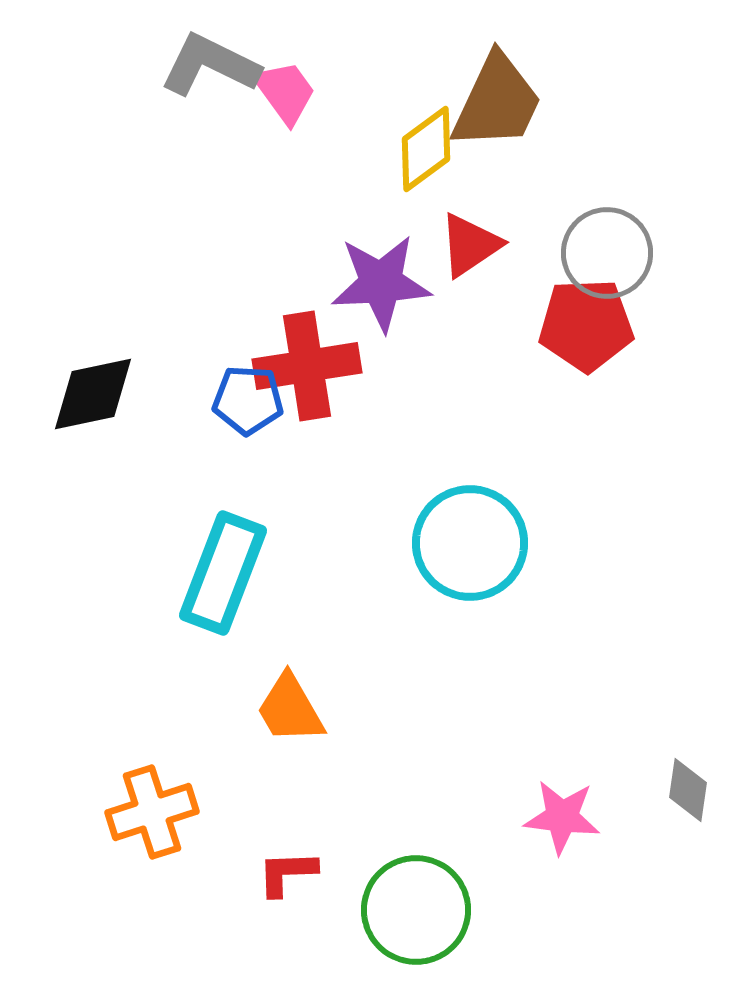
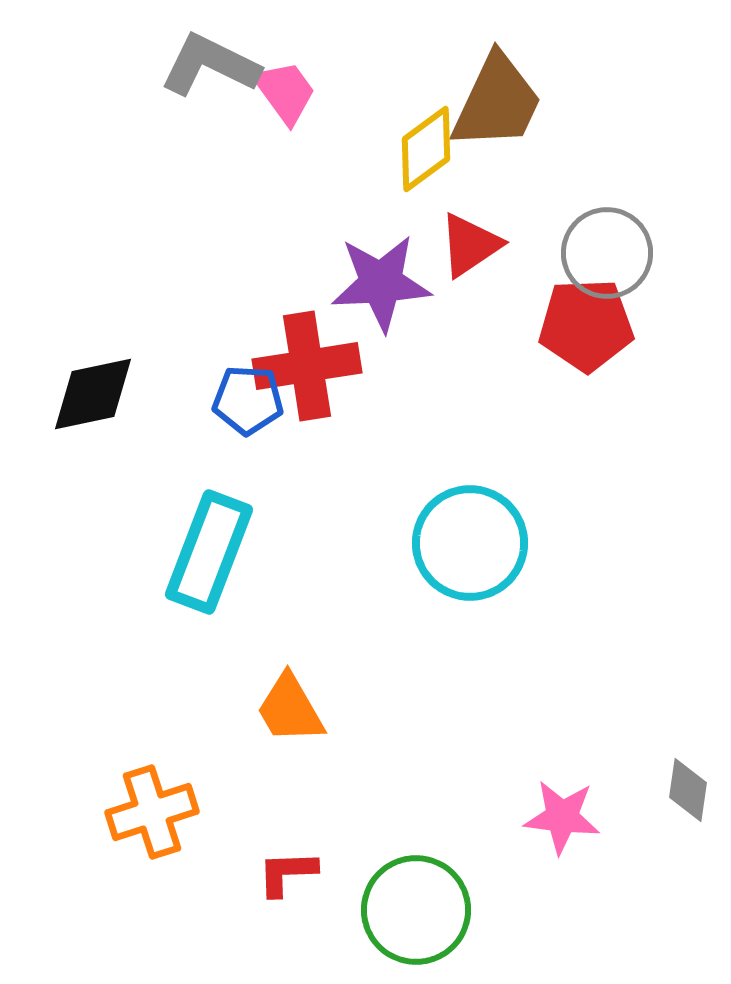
cyan rectangle: moved 14 px left, 21 px up
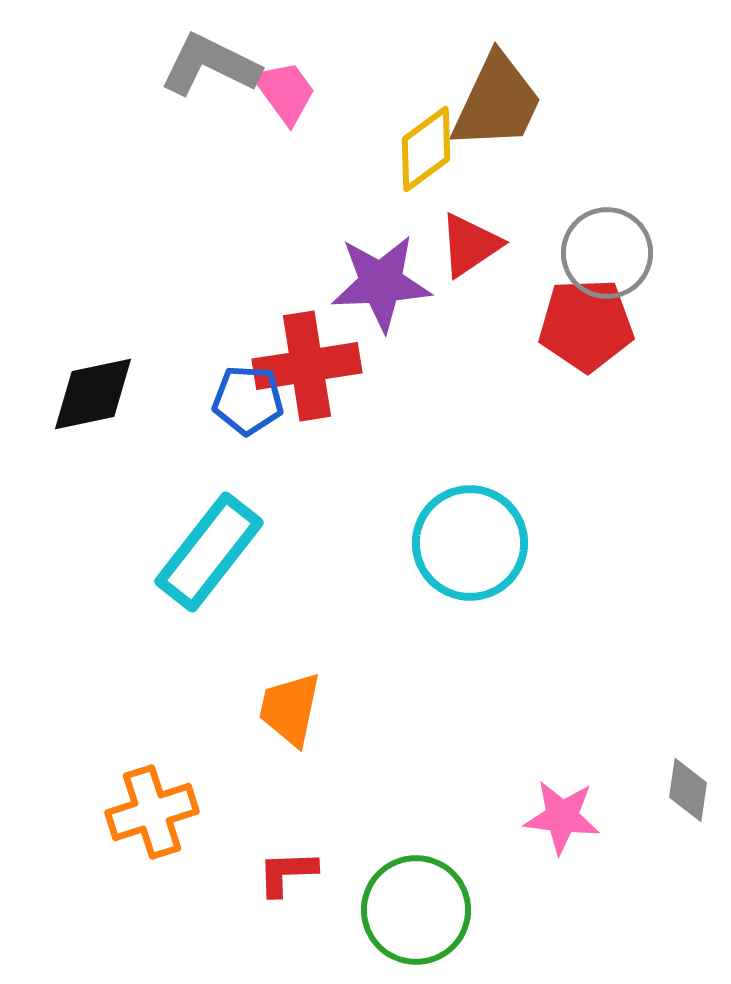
cyan rectangle: rotated 17 degrees clockwise
orange trapezoid: rotated 42 degrees clockwise
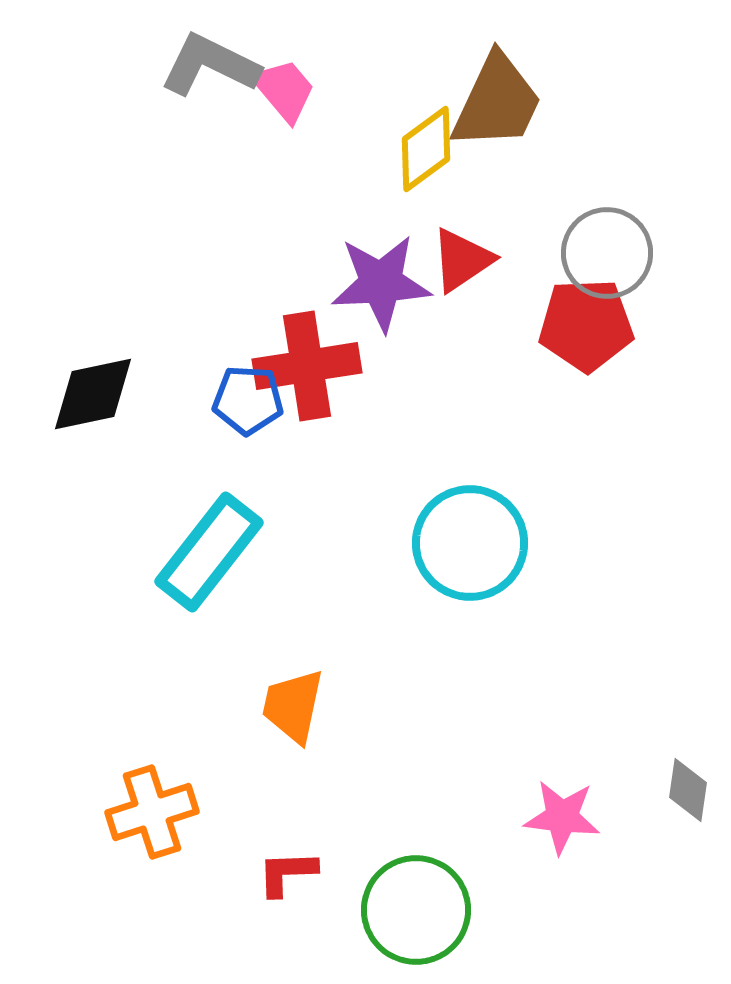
pink trapezoid: moved 1 px left, 2 px up; rotated 4 degrees counterclockwise
red triangle: moved 8 px left, 15 px down
orange trapezoid: moved 3 px right, 3 px up
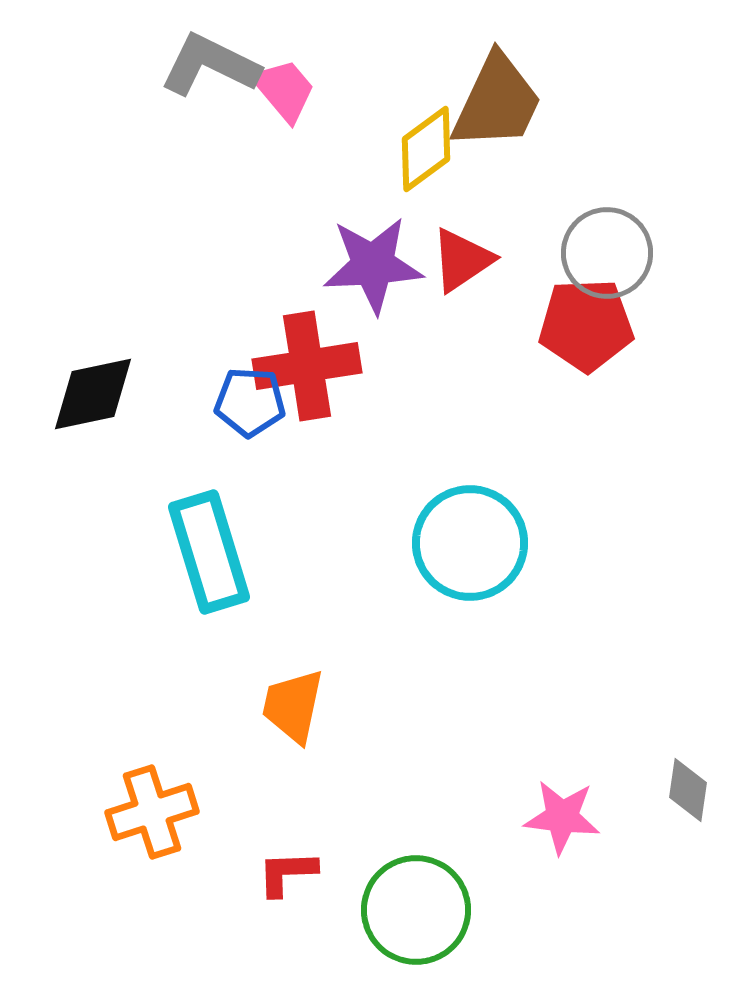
purple star: moved 8 px left, 18 px up
blue pentagon: moved 2 px right, 2 px down
cyan rectangle: rotated 55 degrees counterclockwise
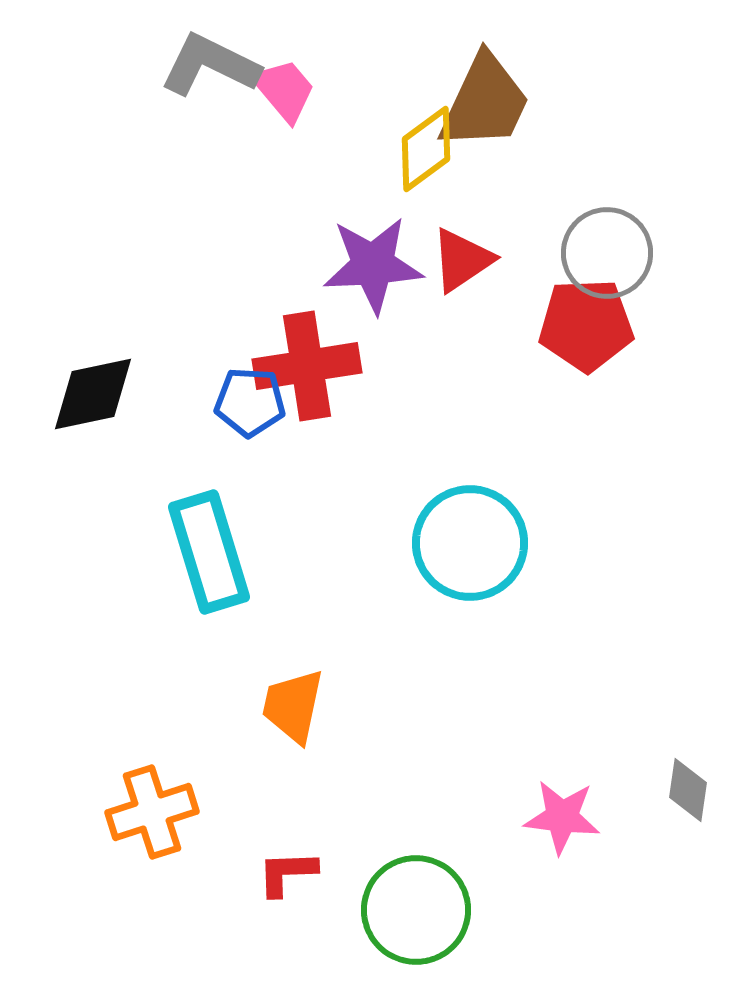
brown trapezoid: moved 12 px left
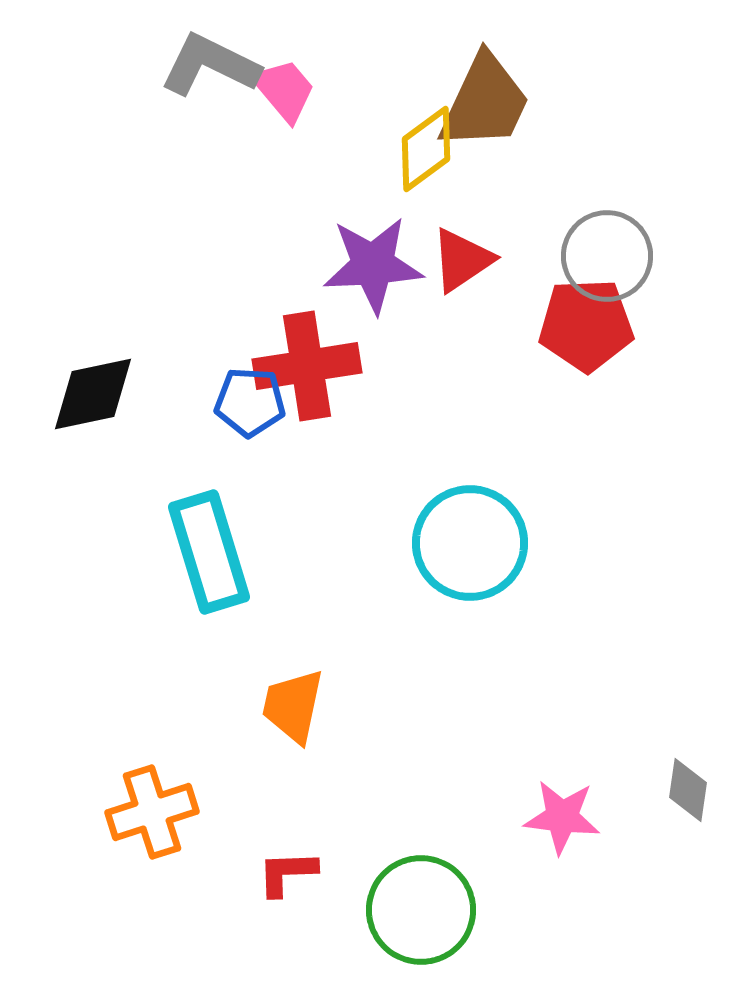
gray circle: moved 3 px down
green circle: moved 5 px right
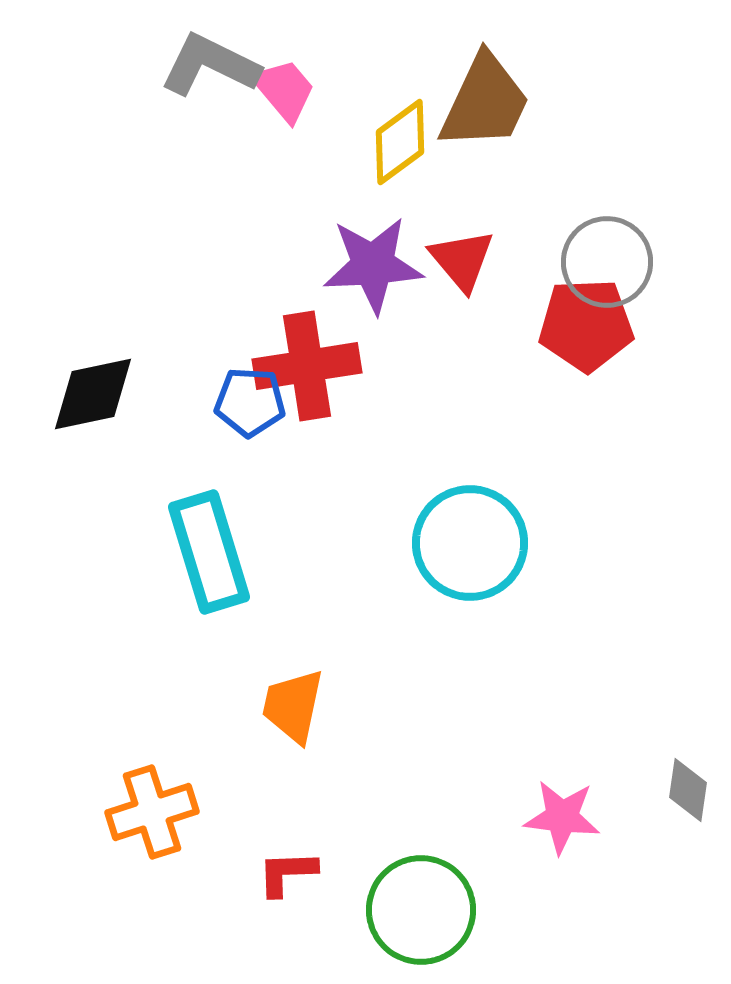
yellow diamond: moved 26 px left, 7 px up
gray circle: moved 6 px down
red triangle: rotated 36 degrees counterclockwise
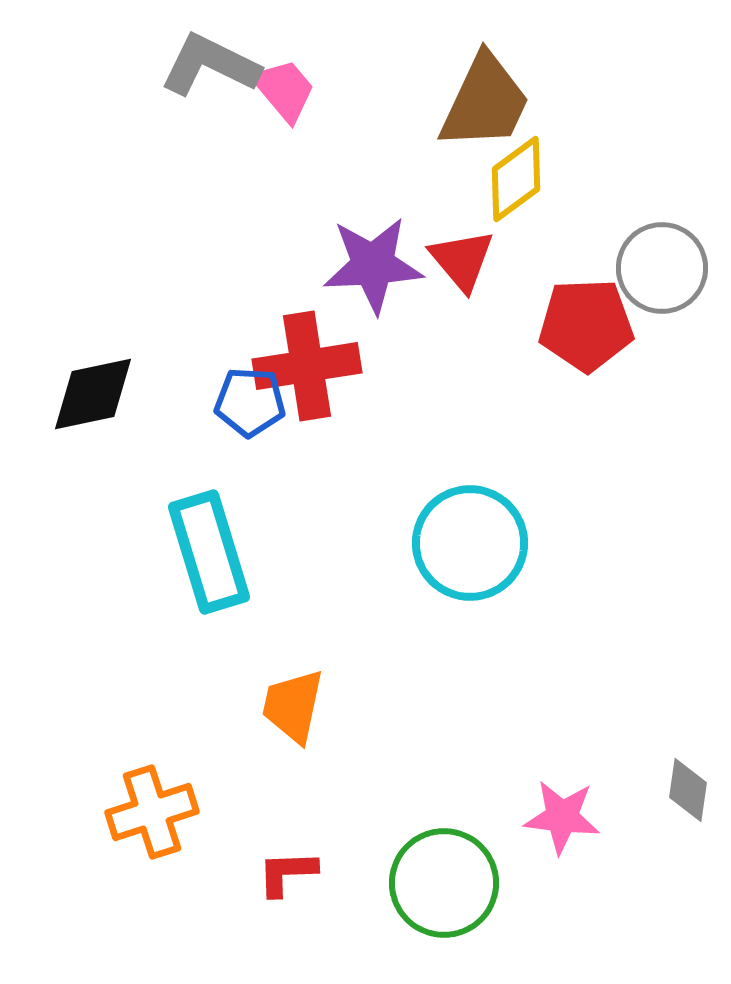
yellow diamond: moved 116 px right, 37 px down
gray circle: moved 55 px right, 6 px down
green circle: moved 23 px right, 27 px up
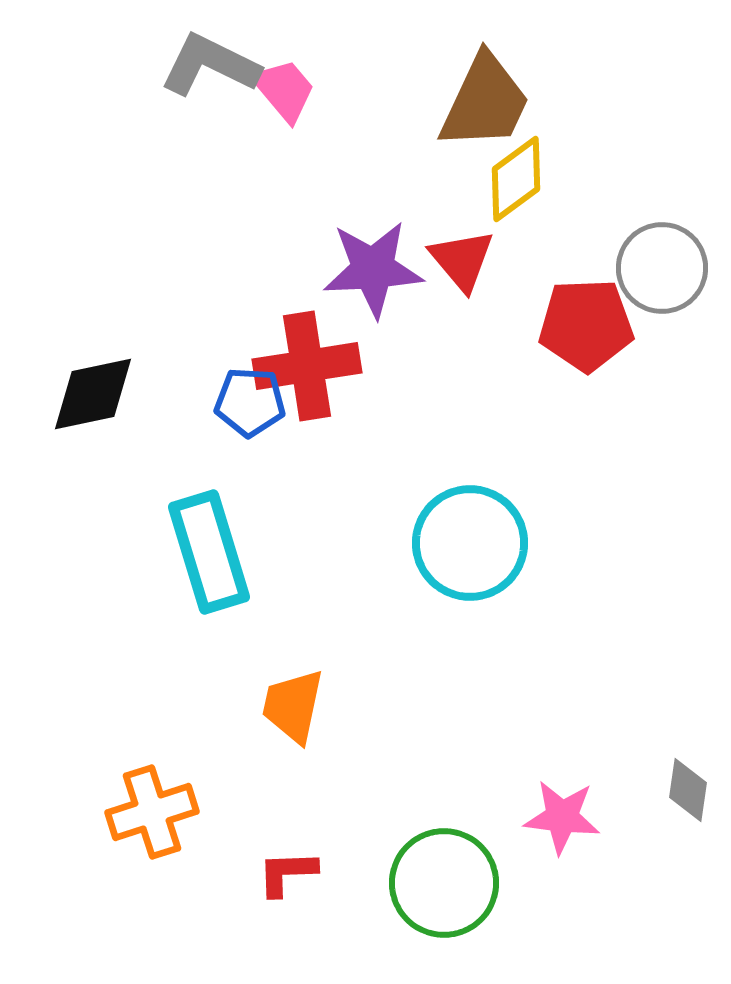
purple star: moved 4 px down
